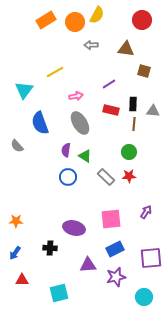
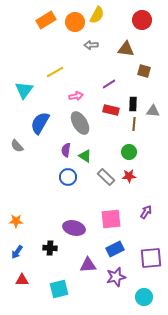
blue semicircle: rotated 50 degrees clockwise
blue arrow: moved 2 px right, 1 px up
cyan square: moved 4 px up
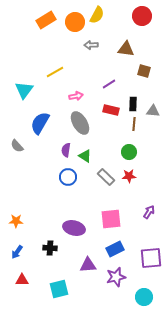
red circle: moved 4 px up
purple arrow: moved 3 px right
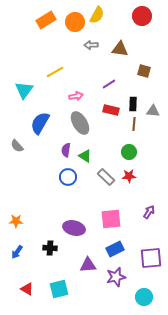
brown triangle: moved 6 px left
red triangle: moved 5 px right, 9 px down; rotated 32 degrees clockwise
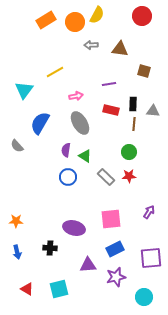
purple line: rotated 24 degrees clockwise
blue arrow: rotated 48 degrees counterclockwise
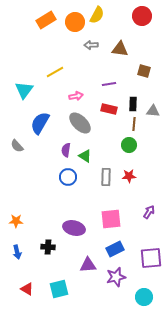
red rectangle: moved 2 px left, 1 px up
gray ellipse: rotated 15 degrees counterclockwise
green circle: moved 7 px up
gray rectangle: rotated 48 degrees clockwise
black cross: moved 2 px left, 1 px up
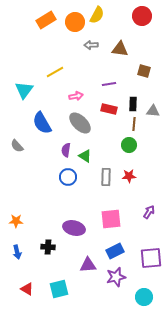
blue semicircle: moved 2 px right; rotated 60 degrees counterclockwise
blue rectangle: moved 2 px down
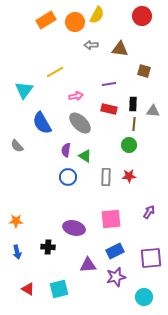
red triangle: moved 1 px right
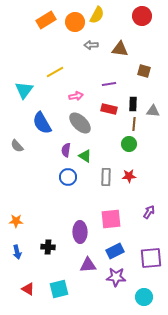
green circle: moved 1 px up
purple ellipse: moved 6 px right, 4 px down; rotated 75 degrees clockwise
purple star: rotated 18 degrees clockwise
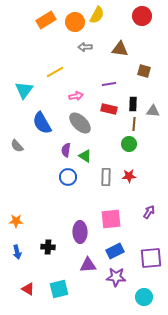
gray arrow: moved 6 px left, 2 px down
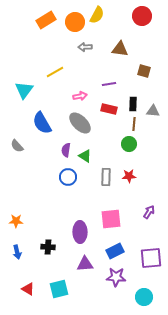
pink arrow: moved 4 px right
purple triangle: moved 3 px left, 1 px up
